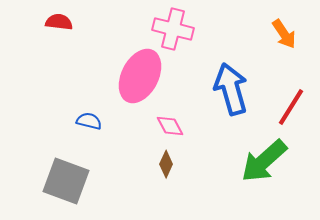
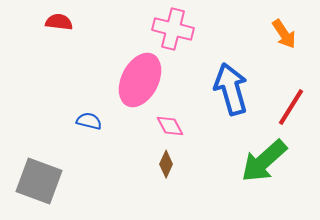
pink ellipse: moved 4 px down
gray square: moved 27 px left
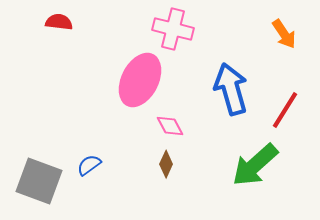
red line: moved 6 px left, 3 px down
blue semicircle: moved 44 px down; rotated 50 degrees counterclockwise
green arrow: moved 9 px left, 4 px down
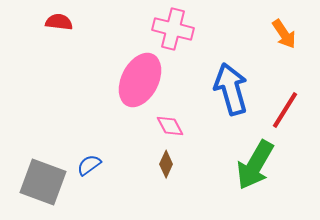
green arrow: rotated 18 degrees counterclockwise
gray square: moved 4 px right, 1 px down
